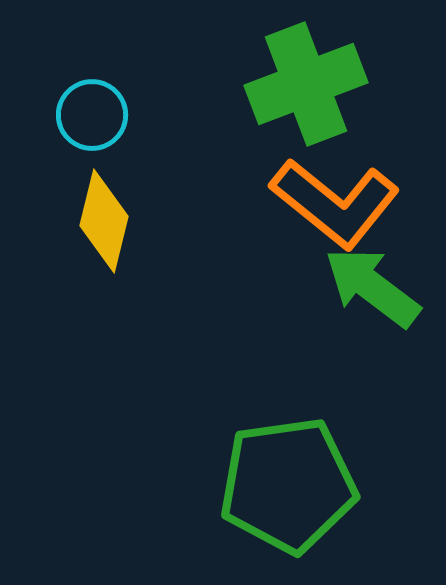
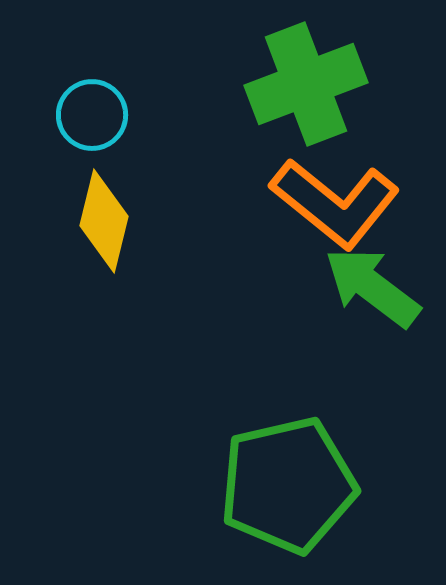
green pentagon: rotated 5 degrees counterclockwise
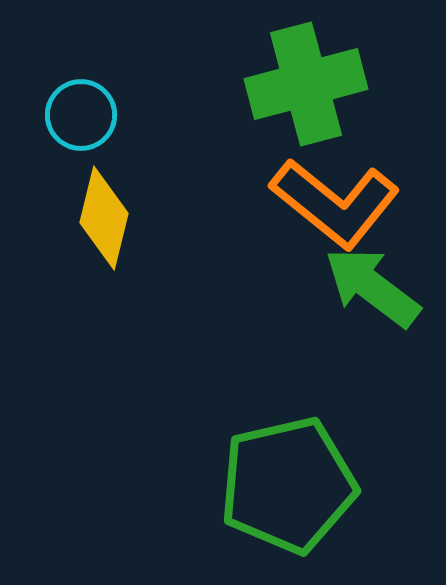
green cross: rotated 6 degrees clockwise
cyan circle: moved 11 px left
yellow diamond: moved 3 px up
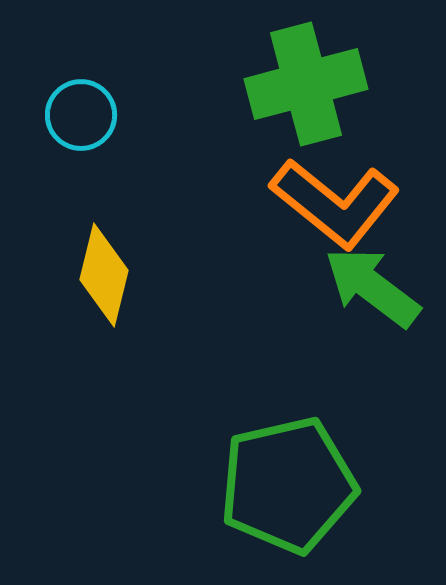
yellow diamond: moved 57 px down
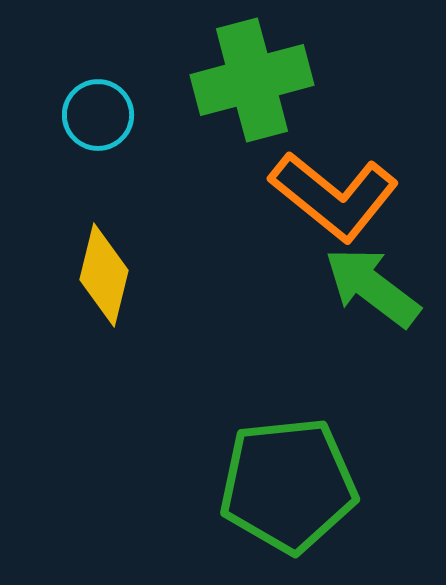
green cross: moved 54 px left, 4 px up
cyan circle: moved 17 px right
orange L-shape: moved 1 px left, 7 px up
green pentagon: rotated 7 degrees clockwise
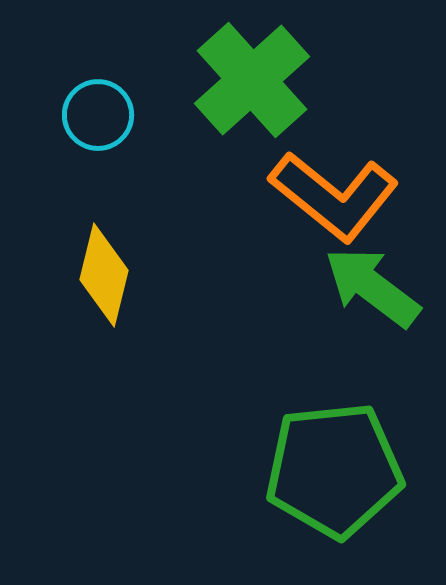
green cross: rotated 27 degrees counterclockwise
green pentagon: moved 46 px right, 15 px up
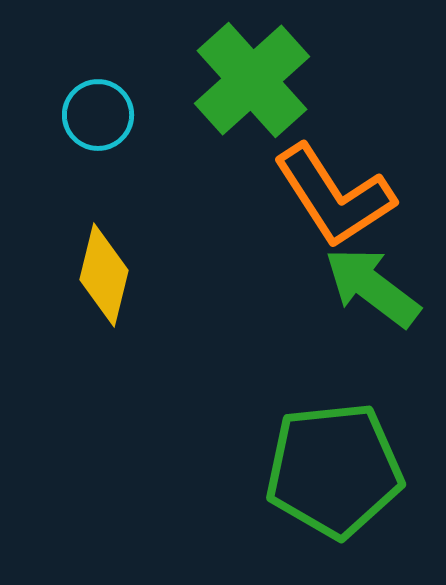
orange L-shape: rotated 18 degrees clockwise
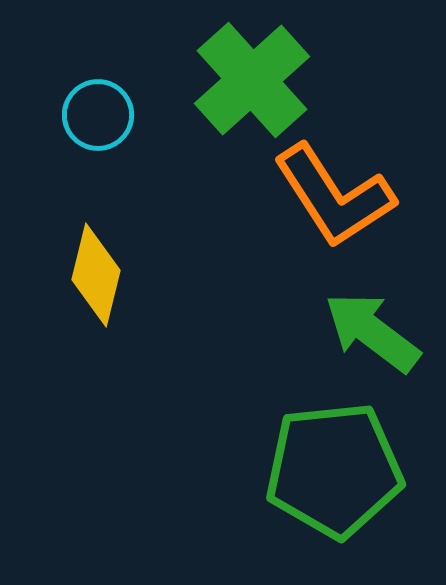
yellow diamond: moved 8 px left
green arrow: moved 45 px down
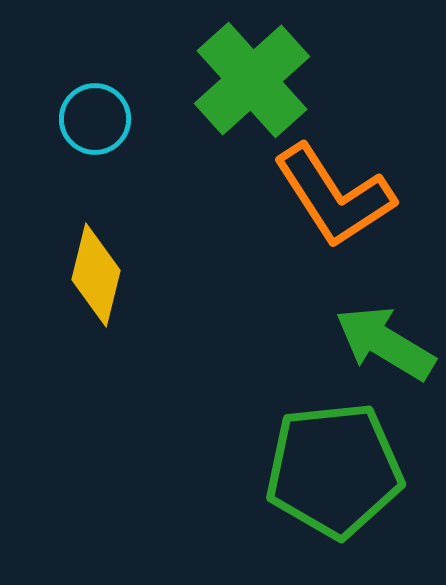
cyan circle: moved 3 px left, 4 px down
green arrow: moved 13 px right, 11 px down; rotated 6 degrees counterclockwise
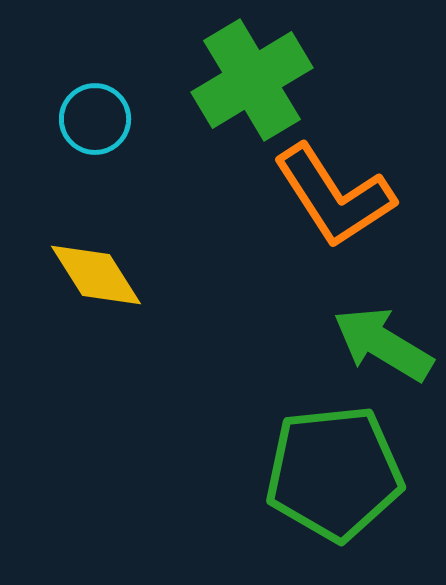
green cross: rotated 11 degrees clockwise
yellow diamond: rotated 46 degrees counterclockwise
green arrow: moved 2 px left, 1 px down
green pentagon: moved 3 px down
